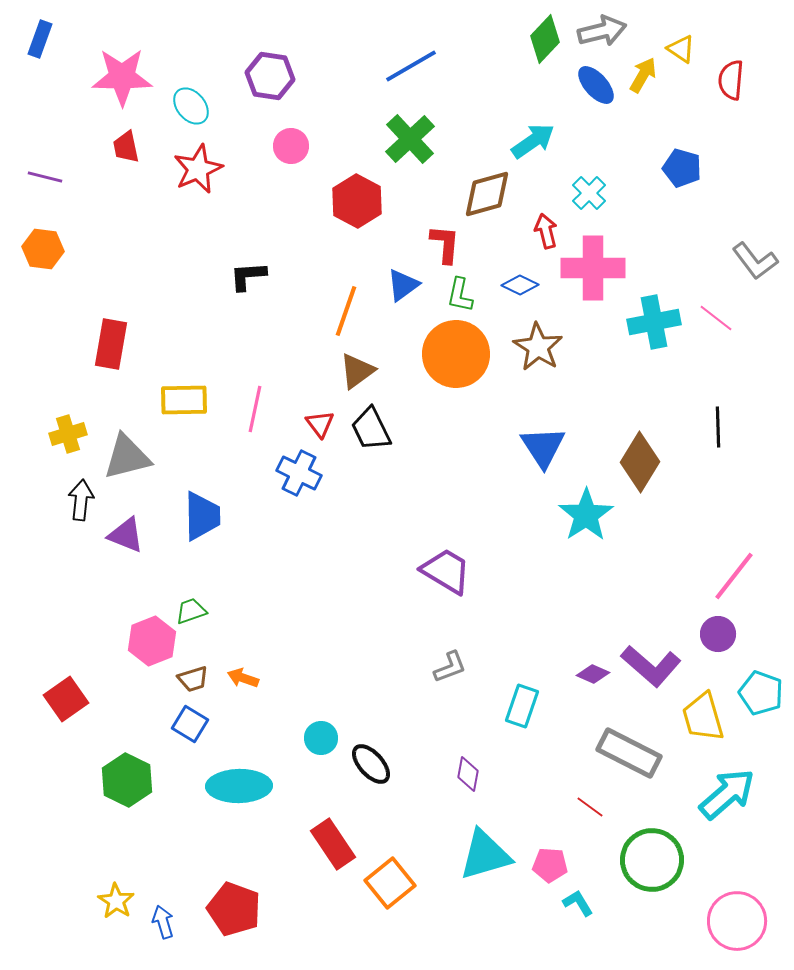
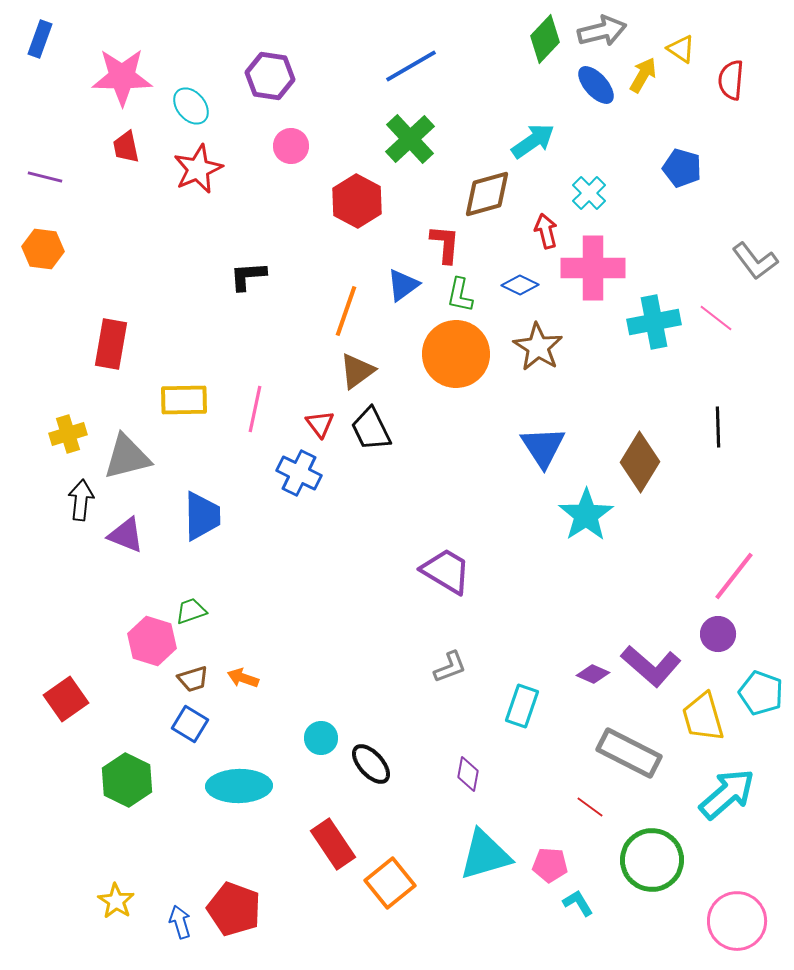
pink hexagon at (152, 641): rotated 21 degrees counterclockwise
blue arrow at (163, 922): moved 17 px right
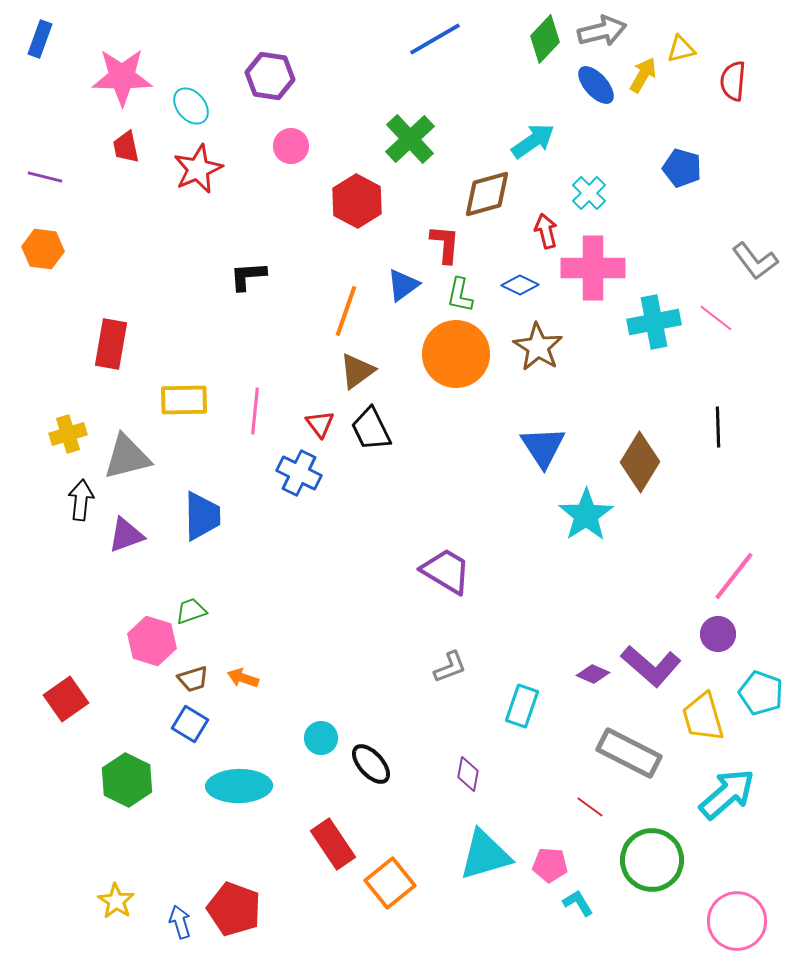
yellow triangle at (681, 49): rotated 48 degrees counterclockwise
blue line at (411, 66): moved 24 px right, 27 px up
red semicircle at (731, 80): moved 2 px right, 1 px down
pink line at (255, 409): moved 2 px down; rotated 6 degrees counterclockwise
purple triangle at (126, 535): rotated 42 degrees counterclockwise
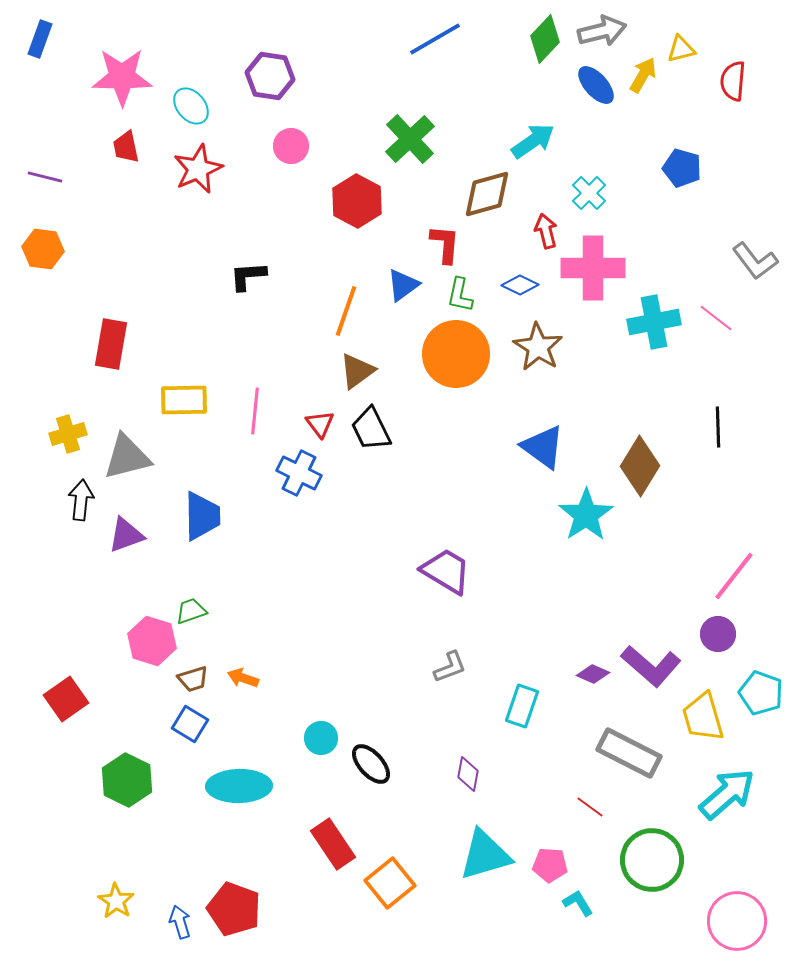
blue triangle at (543, 447): rotated 21 degrees counterclockwise
brown diamond at (640, 462): moved 4 px down
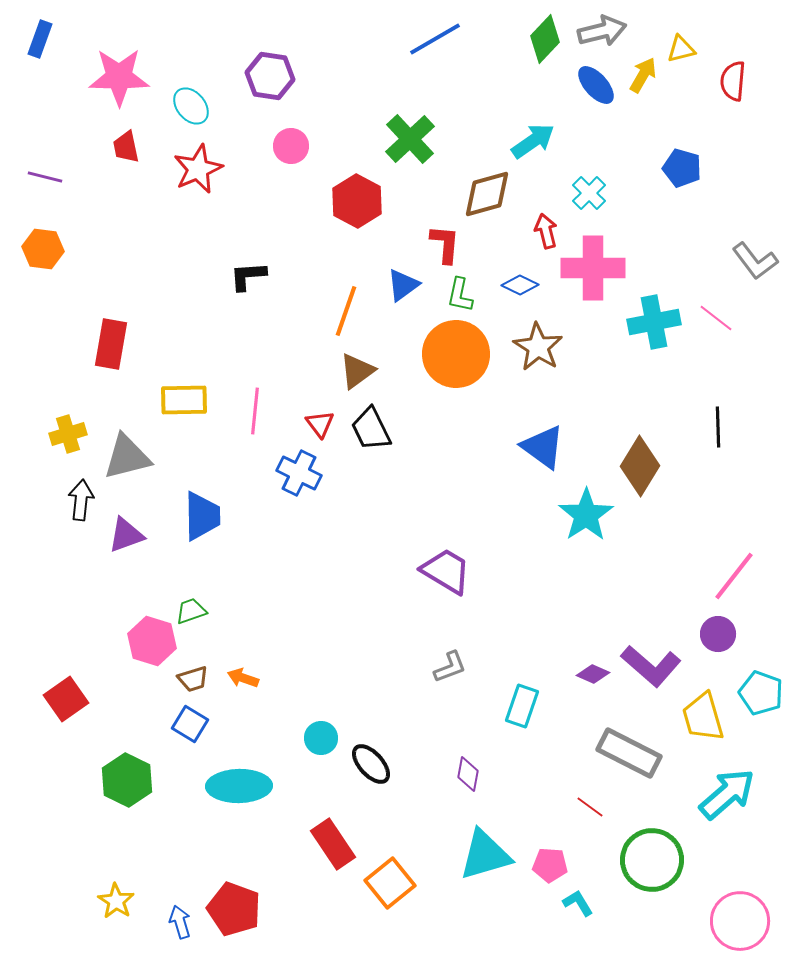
pink star at (122, 77): moved 3 px left
pink circle at (737, 921): moved 3 px right
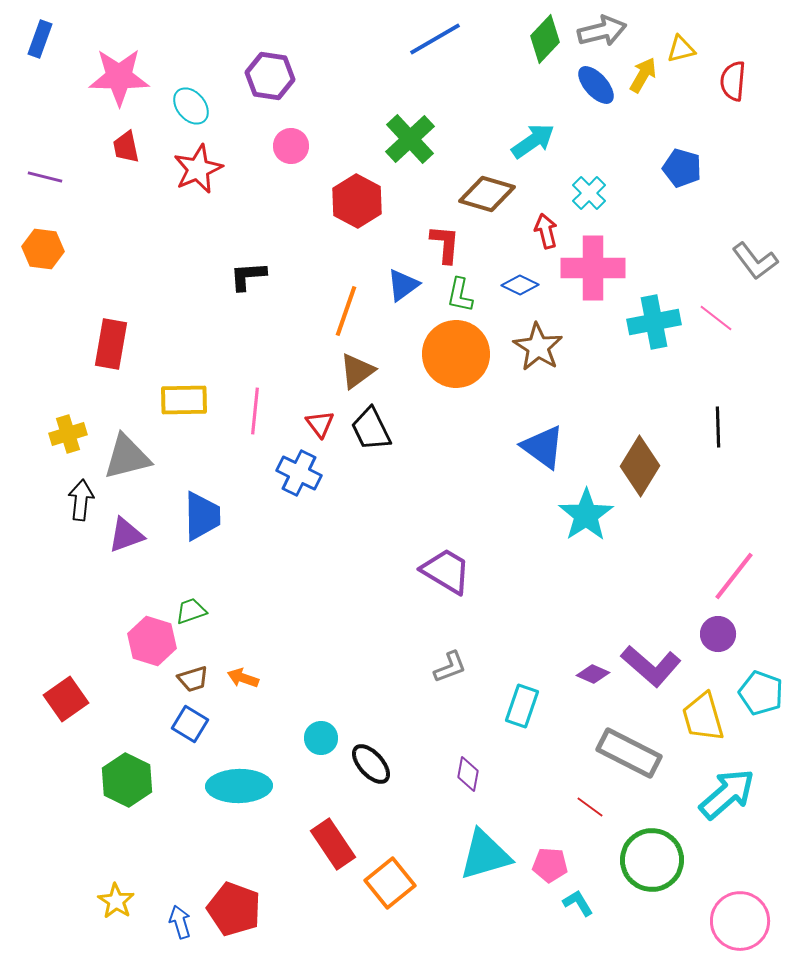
brown diamond at (487, 194): rotated 32 degrees clockwise
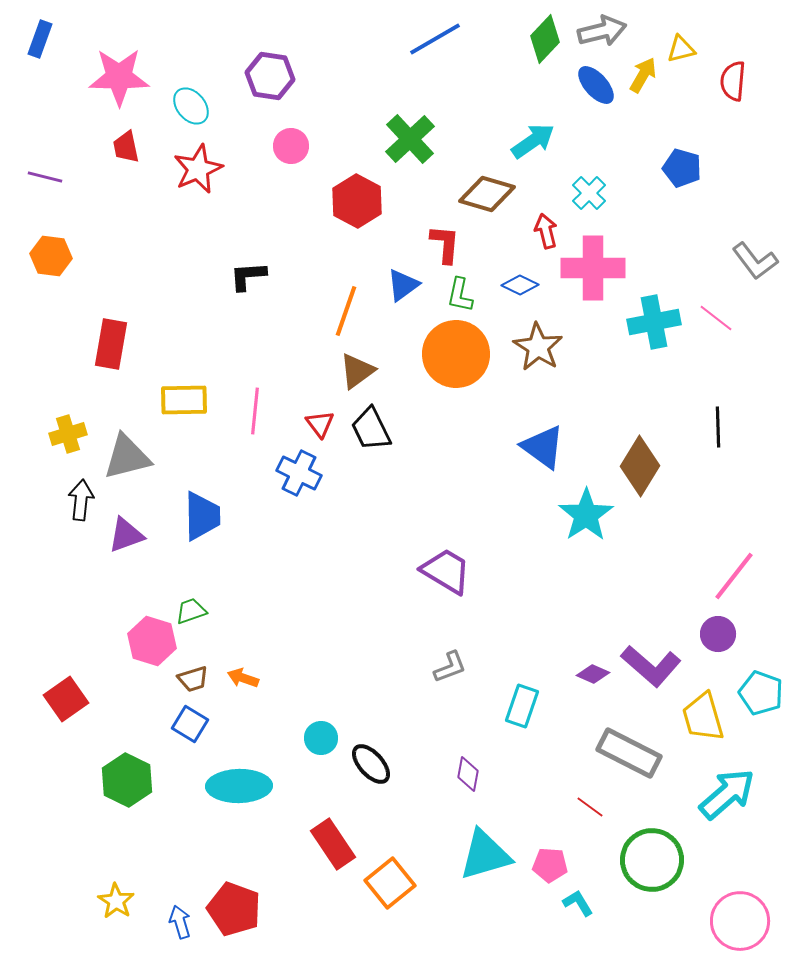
orange hexagon at (43, 249): moved 8 px right, 7 px down
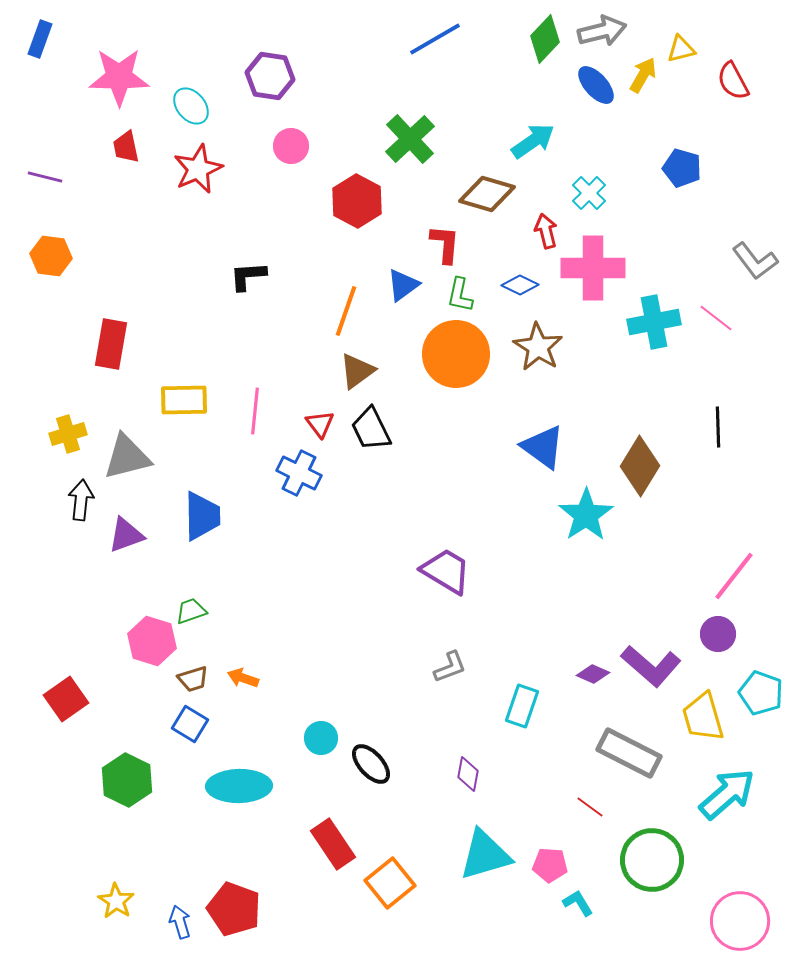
red semicircle at (733, 81): rotated 33 degrees counterclockwise
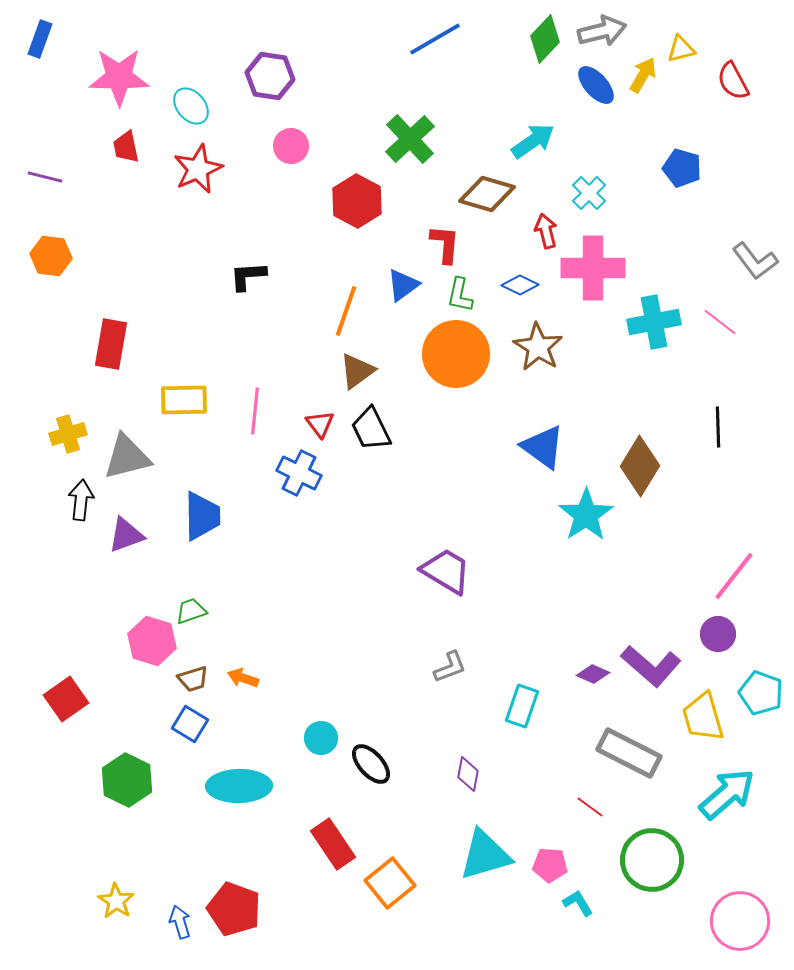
pink line at (716, 318): moved 4 px right, 4 px down
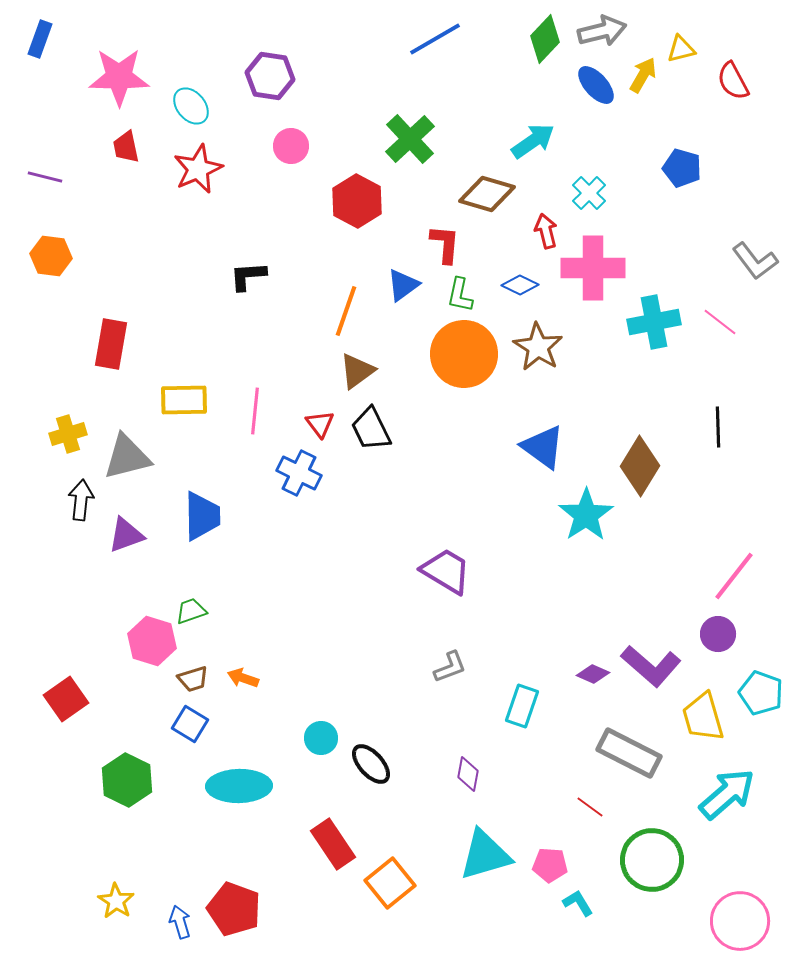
orange circle at (456, 354): moved 8 px right
